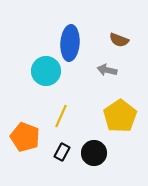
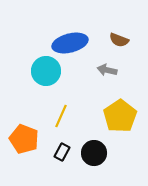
blue ellipse: rotated 72 degrees clockwise
orange pentagon: moved 1 px left, 2 px down
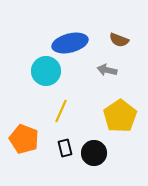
yellow line: moved 5 px up
black rectangle: moved 3 px right, 4 px up; rotated 42 degrees counterclockwise
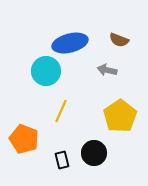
black rectangle: moved 3 px left, 12 px down
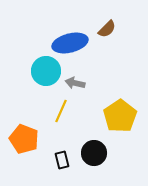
brown semicircle: moved 12 px left, 11 px up; rotated 66 degrees counterclockwise
gray arrow: moved 32 px left, 13 px down
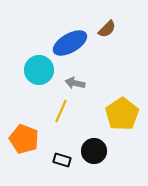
blue ellipse: rotated 16 degrees counterclockwise
cyan circle: moved 7 px left, 1 px up
yellow pentagon: moved 2 px right, 2 px up
black circle: moved 2 px up
black rectangle: rotated 60 degrees counterclockwise
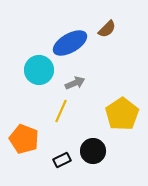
gray arrow: rotated 144 degrees clockwise
black circle: moved 1 px left
black rectangle: rotated 42 degrees counterclockwise
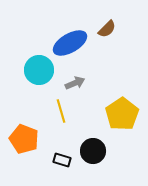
yellow line: rotated 40 degrees counterclockwise
black rectangle: rotated 42 degrees clockwise
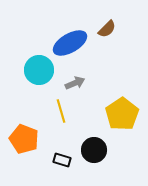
black circle: moved 1 px right, 1 px up
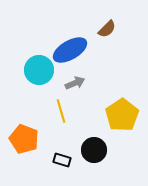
blue ellipse: moved 7 px down
yellow pentagon: moved 1 px down
